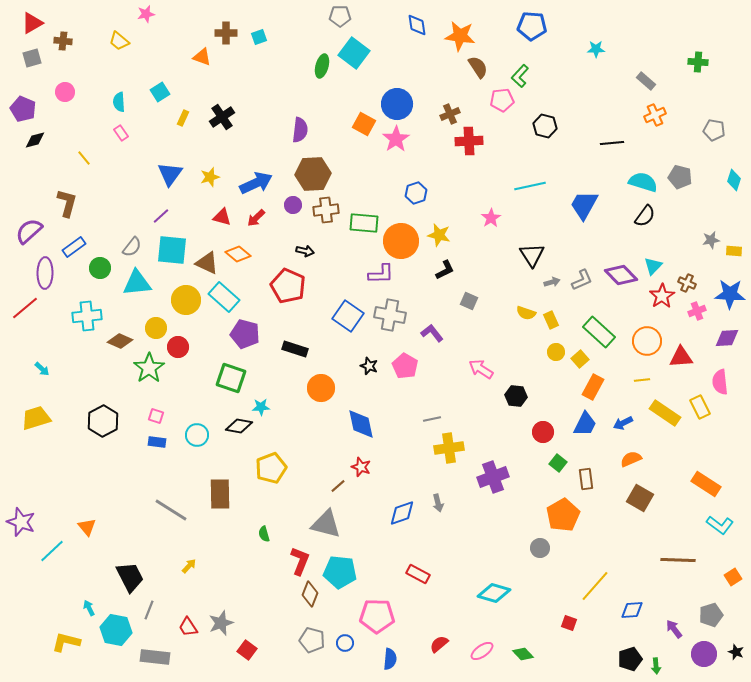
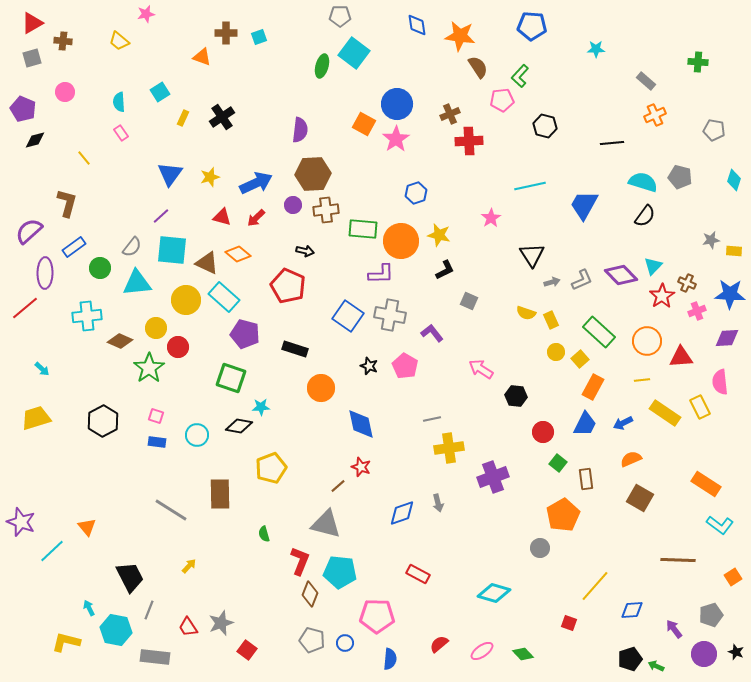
green rectangle at (364, 223): moved 1 px left, 6 px down
green arrow at (656, 666): rotated 119 degrees clockwise
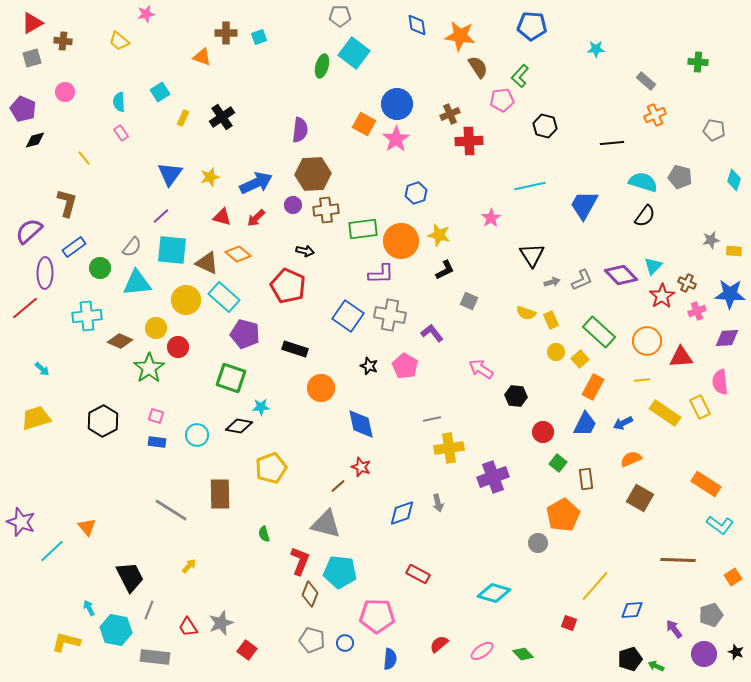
green rectangle at (363, 229): rotated 12 degrees counterclockwise
gray circle at (540, 548): moved 2 px left, 5 px up
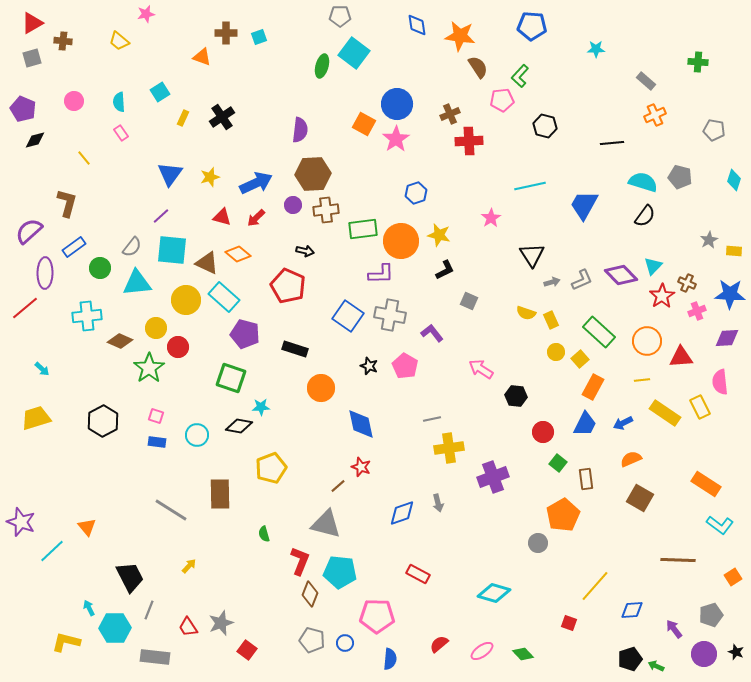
pink circle at (65, 92): moved 9 px right, 9 px down
gray star at (711, 240): moved 2 px left; rotated 18 degrees counterclockwise
cyan hexagon at (116, 630): moved 1 px left, 2 px up; rotated 12 degrees counterclockwise
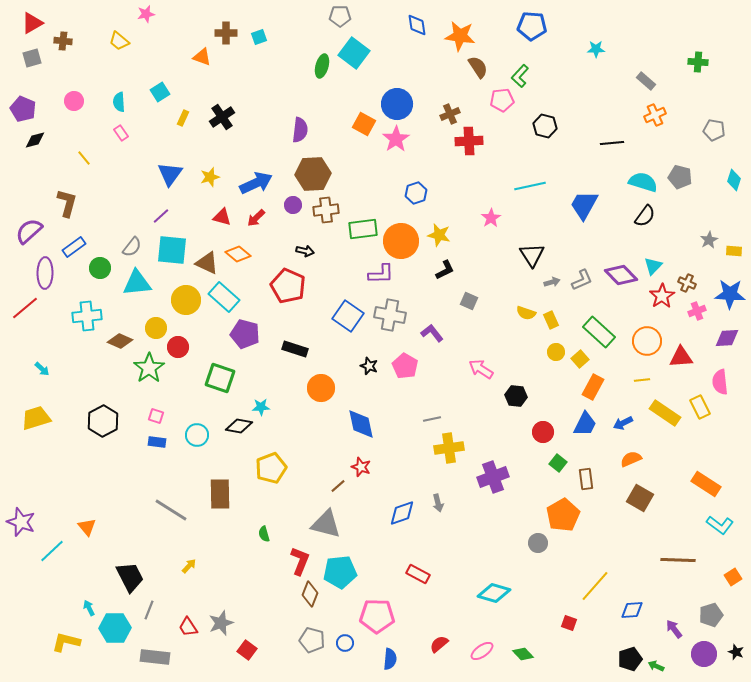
green square at (231, 378): moved 11 px left
cyan pentagon at (340, 572): rotated 12 degrees counterclockwise
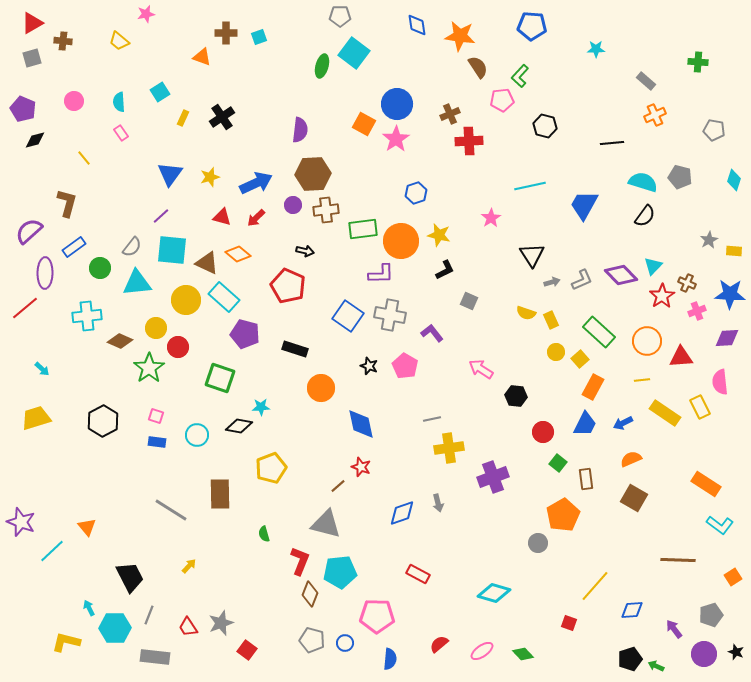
brown square at (640, 498): moved 6 px left
gray line at (149, 610): moved 5 px down
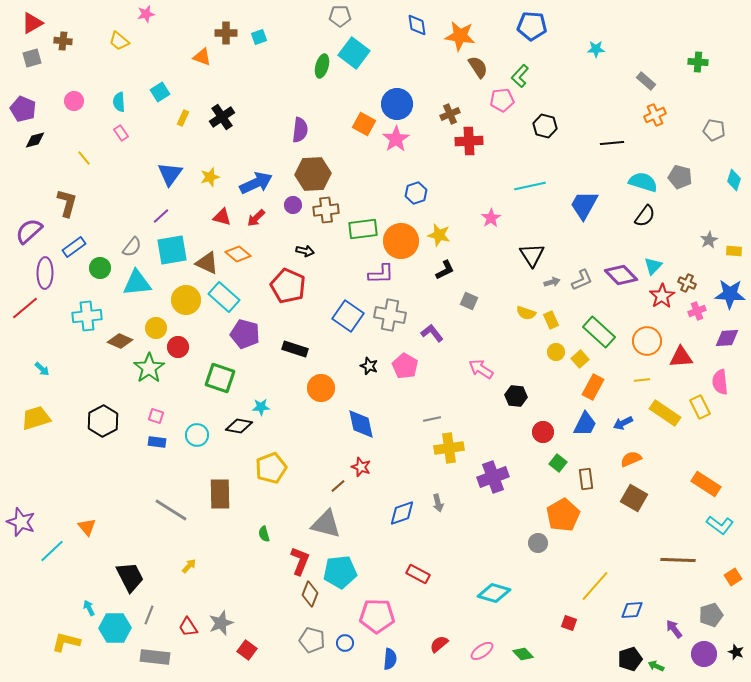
cyan square at (172, 250): rotated 16 degrees counterclockwise
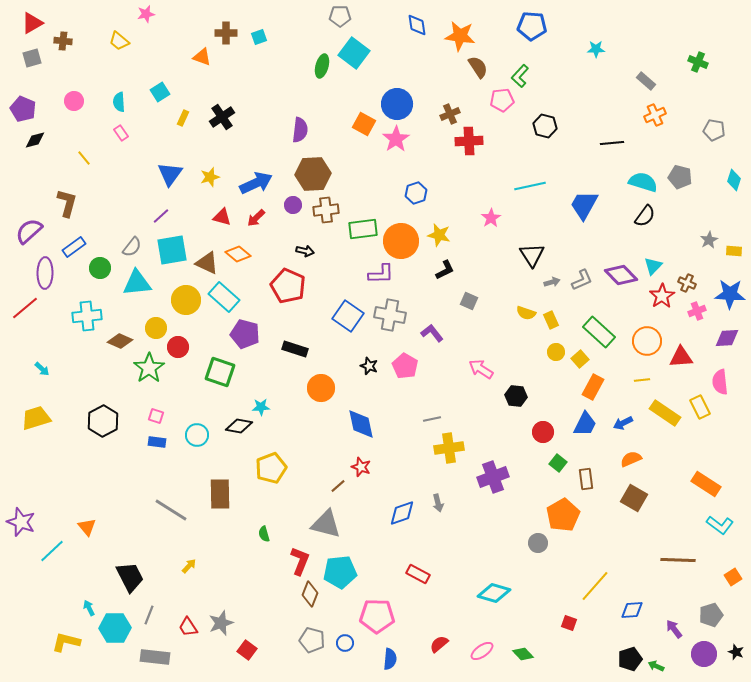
green cross at (698, 62): rotated 18 degrees clockwise
green square at (220, 378): moved 6 px up
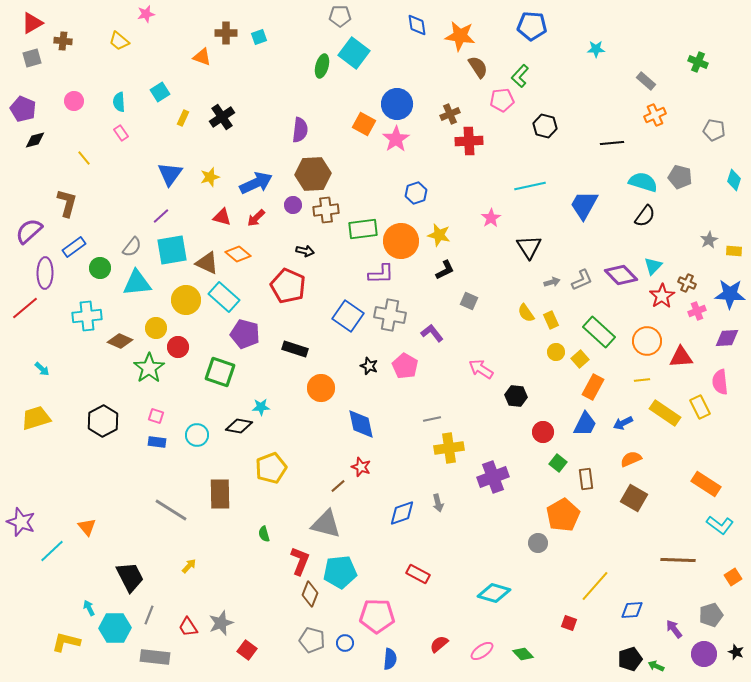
black triangle at (532, 255): moved 3 px left, 8 px up
yellow semicircle at (526, 313): rotated 36 degrees clockwise
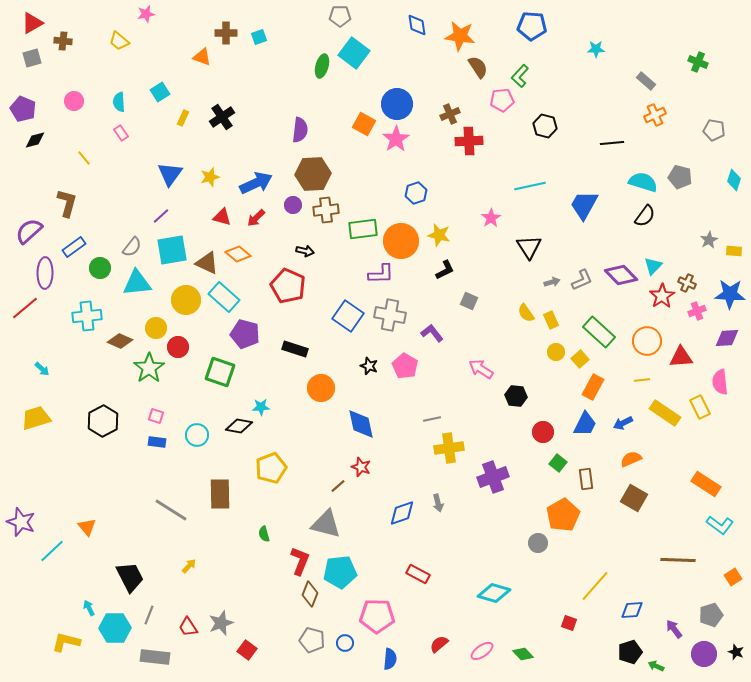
black pentagon at (630, 659): moved 7 px up
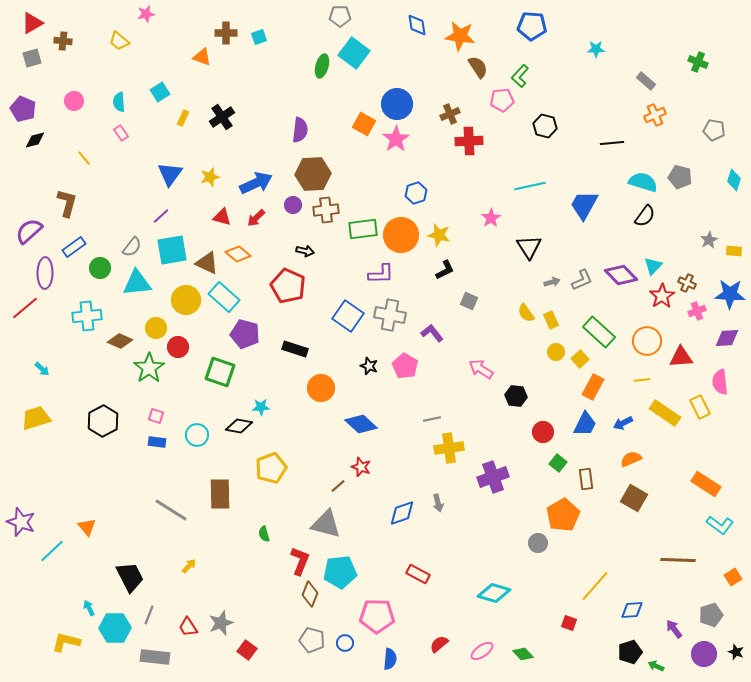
orange circle at (401, 241): moved 6 px up
blue diamond at (361, 424): rotated 36 degrees counterclockwise
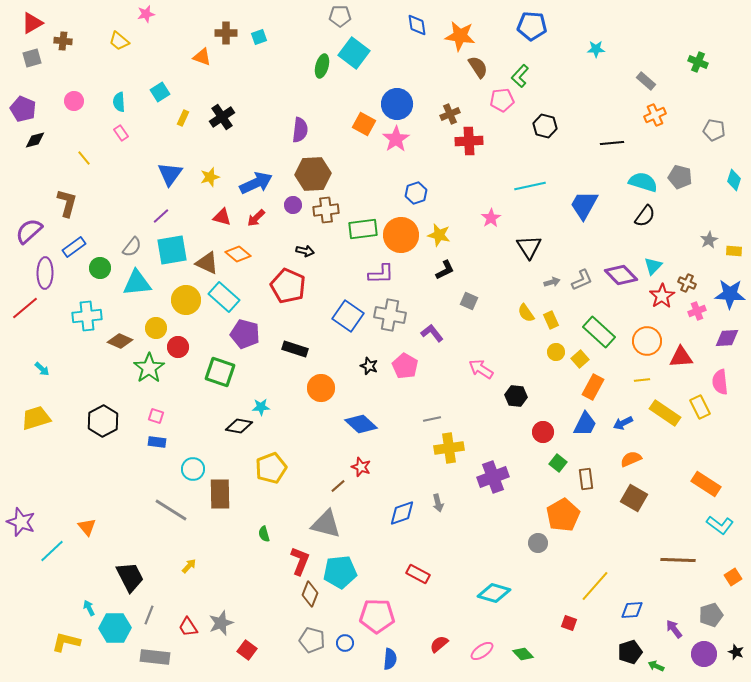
cyan circle at (197, 435): moved 4 px left, 34 px down
